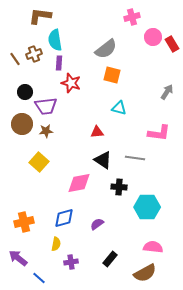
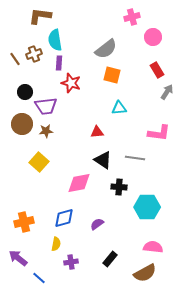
red rectangle: moved 15 px left, 26 px down
cyan triangle: rotated 21 degrees counterclockwise
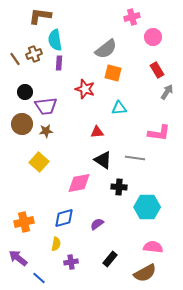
orange square: moved 1 px right, 2 px up
red star: moved 14 px right, 6 px down
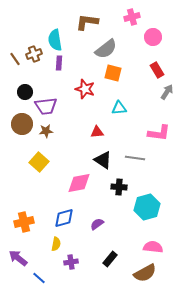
brown L-shape: moved 47 px right, 6 px down
cyan hexagon: rotated 15 degrees counterclockwise
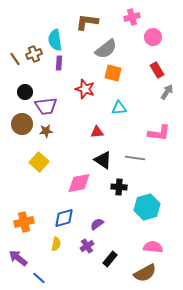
purple cross: moved 16 px right, 16 px up; rotated 24 degrees counterclockwise
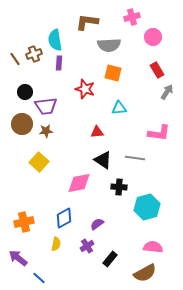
gray semicircle: moved 3 px right, 4 px up; rotated 35 degrees clockwise
blue diamond: rotated 15 degrees counterclockwise
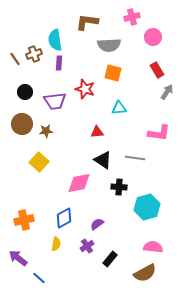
purple trapezoid: moved 9 px right, 5 px up
orange cross: moved 2 px up
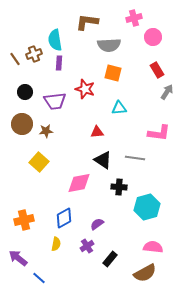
pink cross: moved 2 px right, 1 px down
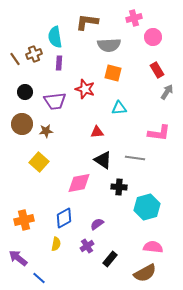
cyan semicircle: moved 3 px up
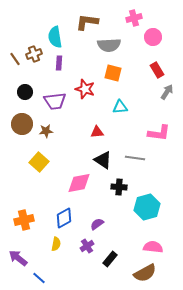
cyan triangle: moved 1 px right, 1 px up
